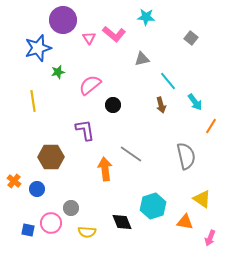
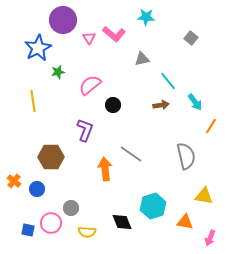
blue star: rotated 12 degrees counterclockwise
brown arrow: rotated 84 degrees counterclockwise
purple L-shape: rotated 30 degrees clockwise
yellow triangle: moved 2 px right, 3 px up; rotated 24 degrees counterclockwise
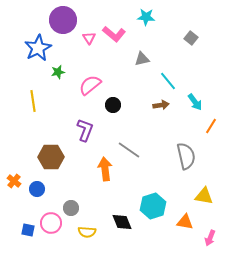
gray line: moved 2 px left, 4 px up
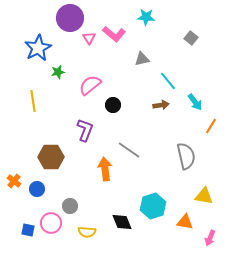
purple circle: moved 7 px right, 2 px up
gray circle: moved 1 px left, 2 px up
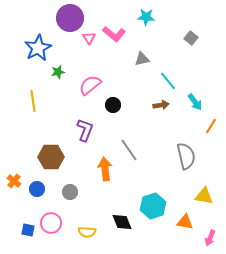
gray line: rotated 20 degrees clockwise
gray circle: moved 14 px up
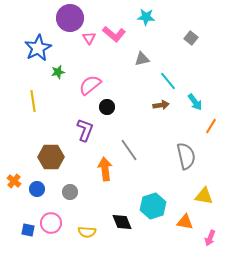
black circle: moved 6 px left, 2 px down
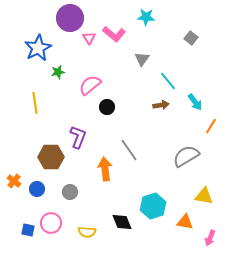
gray triangle: rotated 42 degrees counterclockwise
yellow line: moved 2 px right, 2 px down
purple L-shape: moved 7 px left, 7 px down
gray semicircle: rotated 108 degrees counterclockwise
